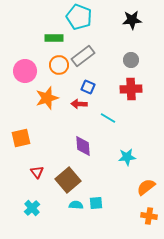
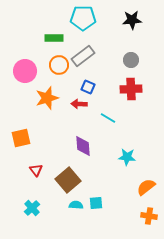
cyan pentagon: moved 4 px right, 1 px down; rotated 20 degrees counterclockwise
cyan star: rotated 12 degrees clockwise
red triangle: moved 1 px left, 2 px up
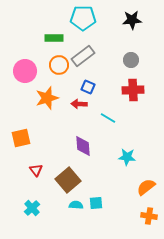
red cross: moved 2 px right, 1 px down
